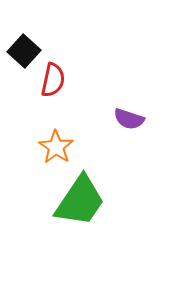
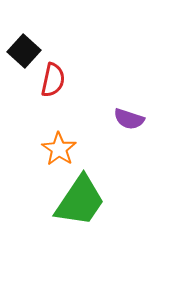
orange star: moved 3 px right, 2 px down
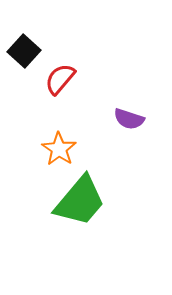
red semicircle: moved 7 px right, 1 px up; rotated 152 degrees counterclockwise
green trapezoid: rotated 6 degrees clockwise
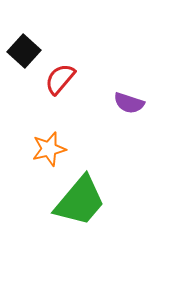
purple semicircle: moved 16 px up
orange star: moved 10 px left; rotated 24 degrees clockwise
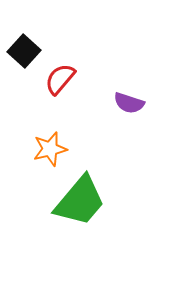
orange star: moved 1 px right
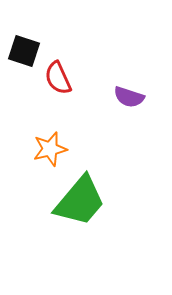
black square: rotated 24 degrees counterclockwise
red semicircle: moved 2 px left, 1 px up; rotated 64 degrees counterclockwise
purple semicircle: moved 6 px up
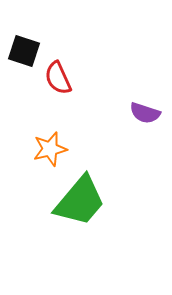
purple semicircle: moved 16 px right, 16 px down
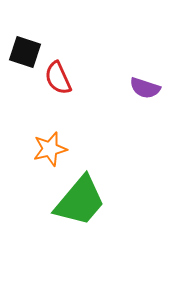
black square: moved 1 px right, 1 px down
purple semicircle: moved 25 px up
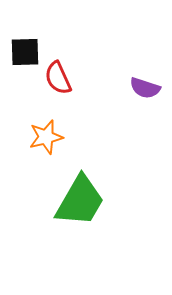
black square: rotated 20 degrees counterclockwise
orange star: moved 4 px left, 12 px up
green trapezoid: rotated 10 degrees counterclockwise
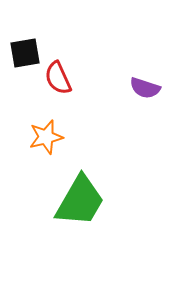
black square: moved 1 px down; rotated 8 degrees counterclockwise
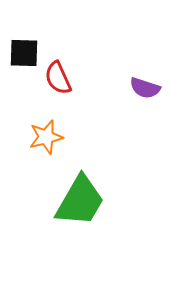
black square: moved 1 px left; rotated 12 degrees clockwise
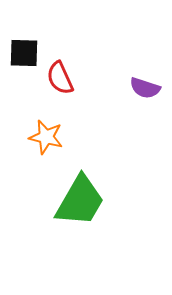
red semicircle: moved 2 px right
orange star: rotated 28 degrees clockwise
